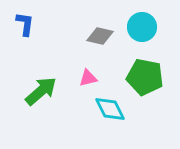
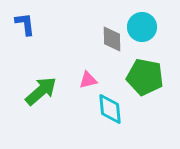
blue L-shape: rotated 15 degrees counterclockwise
gray diamond: moved 12 px right, 3 px down; rotated 76 degrees clockwise
pink triangle: moved 2 px down
cyan diamond: rotated 20 degrees clockwise
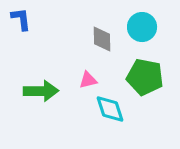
blue L-shape: moved 4 px left, 5 px up
gray diamond: moved 10 px left
green arrow: rotated 40 degrees clockwise
cyan diamond: rotated 12 degrees counterclockwise
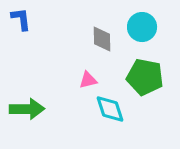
green arrow: moved 14 px left, 18 px down
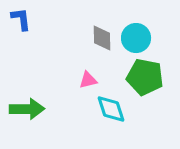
cyan circle: moved 6 px left, 11 px down
gray diamond: moved 1 px up
cyan diamond: moved 1 px right
